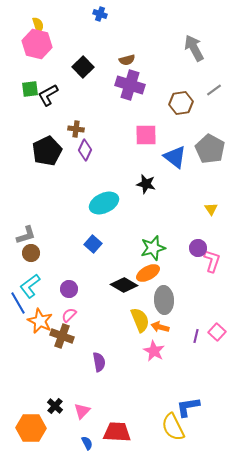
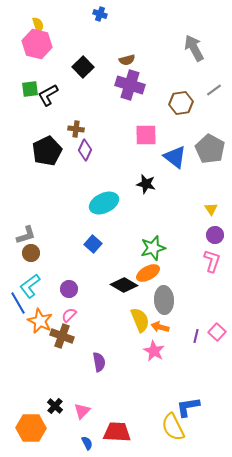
purple circle at (198, 248): moved 17 px right, 13 px up
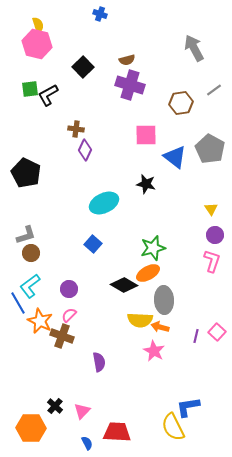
black pentagon at (47, 151): moved 21 px left, 22 px down; rotated 20 degrees counterclockwise
yellow semicircle at (140, 320): rotated 115 degrees clockwise
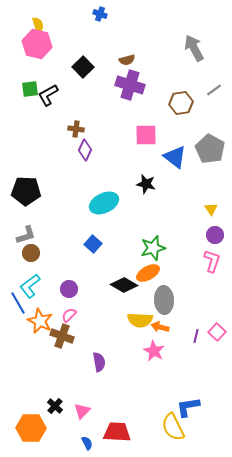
black pentagon at (26, 173): moved 18 px down; rotated 24 degrees counterclockwise
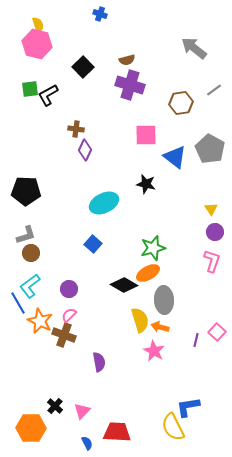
gray arrow at (194, 48): rotated 24 degrees counterclockwise
purple circle at (215, 235): moved 3 px up
yellow semicircle at (140, 320): rotated 110 degrees counterclockwise
brown cross at (62, 336): moved 2 px right, 1 px up
purple line at (196, 336): moved 4 px down
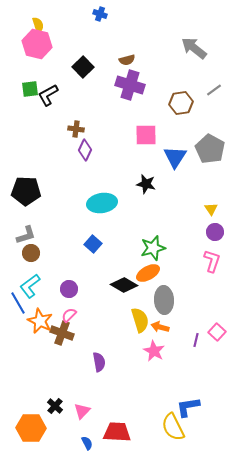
blue triangle at (175, 157): rotated 25 degrees clockwise
cyan ellipse at (104, 203): moved 2 px left; rotated 16 degrees clockwise
brown cross at (64, 335): moved 2 px left, 2 px up
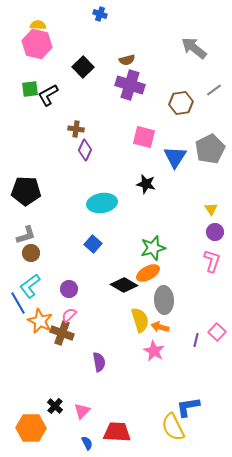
yellow semicircle at (38, 25): rotated 70 degrees counterclockwise
pink square at (146, 135): moved 2 px left, 2 px down; rotated 15 degrees clockwise
gray pentagon at (210, 149): rotated 16 degrees clockwise
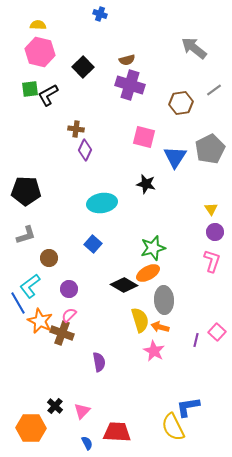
pink hexagon at (37, 44): moved 3 px right, 8 px down
brown circle at (31, 253): moved 18 px right, 5 px down
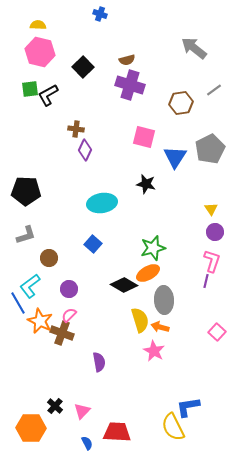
purple line at (196, 340): moved 10 px right, 59 px up
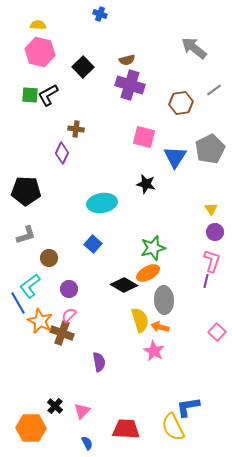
green square at (30, 89): moved 6 px down; rotated 12 degrees clockwise
purple diamond at (85, 150): moved 23 px left, 3 px down
red trapezoid at (117, 432): moved 9 px right, 3 px up
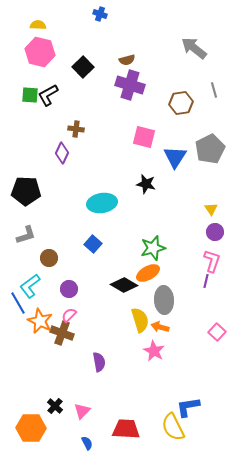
gray line at (214, 90): rotated 70 degrees counterclockwise
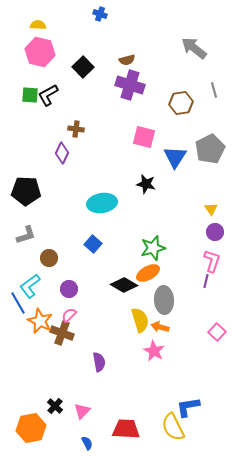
orange hexagon at (31, 428): rotated 12 degrees counterclockwise
